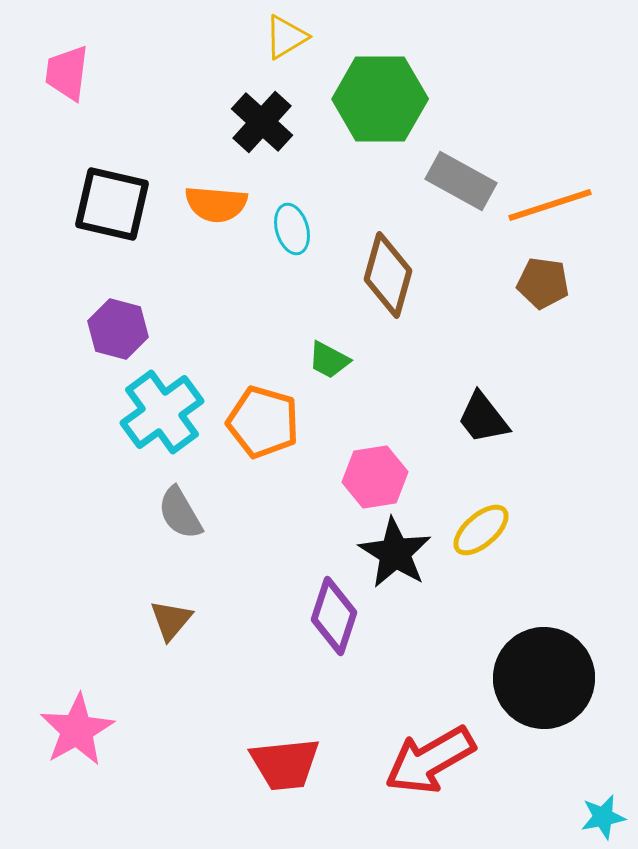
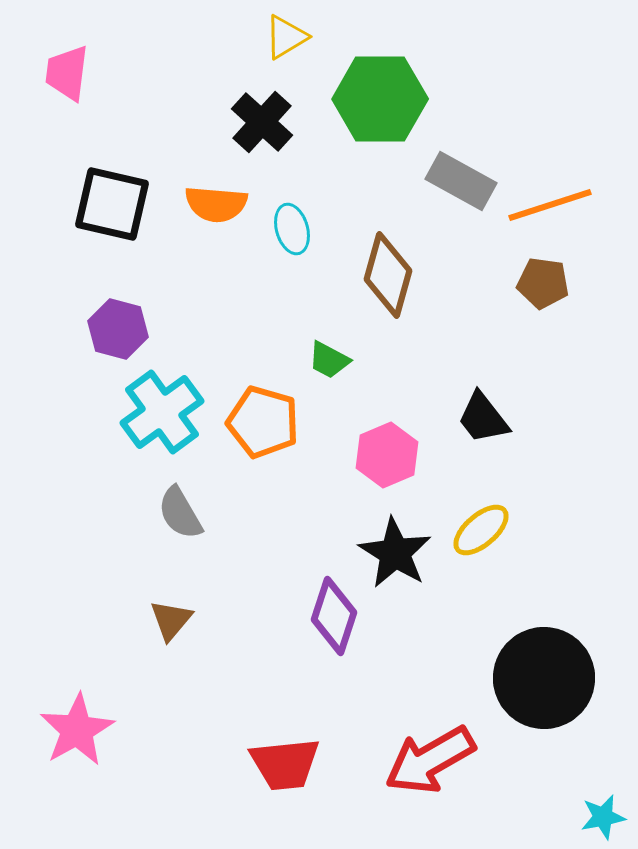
pink hexagon: moved 12 px right, 22 px up; rotated 14 degrees counterclockwise
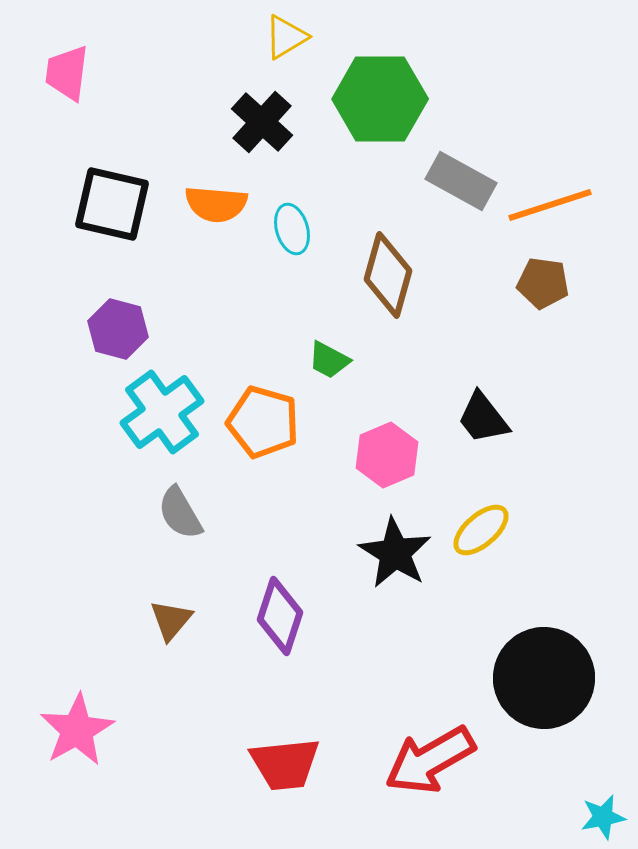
purple diamond: moved 54 px left
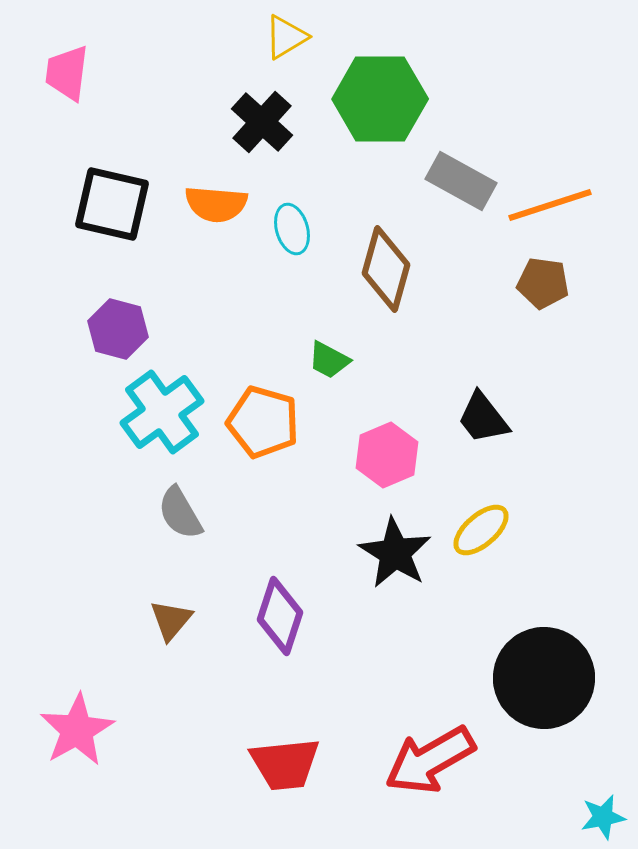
brown diamond: moved 2 px left, 6 px up
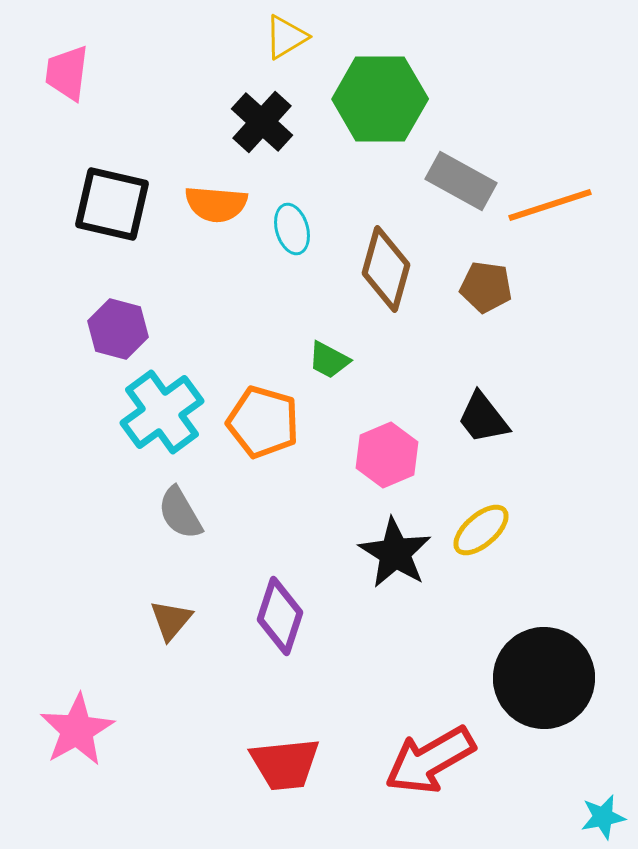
brown pentagon: moved 57 px left, 4 px down
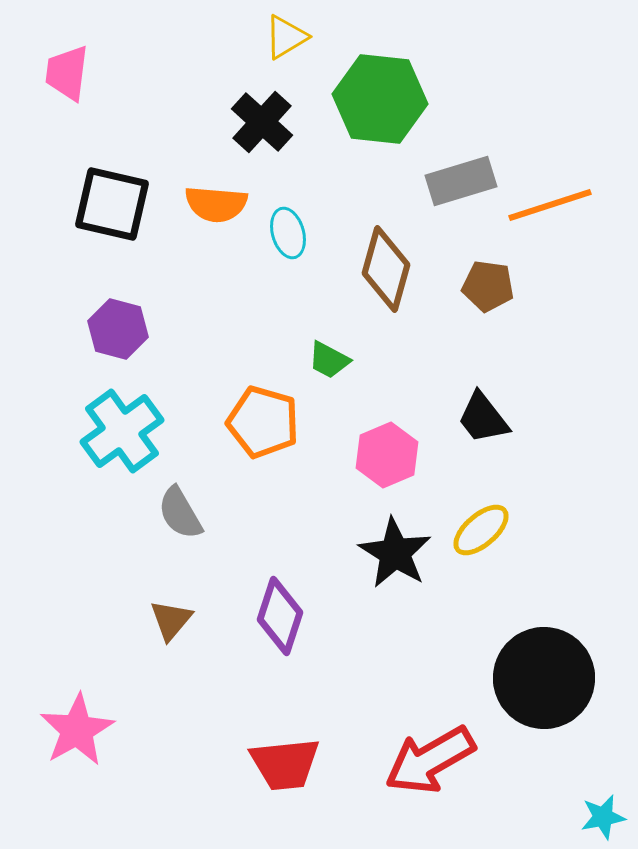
green hexagon: rotated 6 degrees clockwise
gray rectangle: rotated 46 degrees counterclockwise
cyan ellipse: moved 4 px left, 4 px down
brown pentagon: moved 2 px right, 1 px up
cyan cross: moved 40 px left, 19 px down
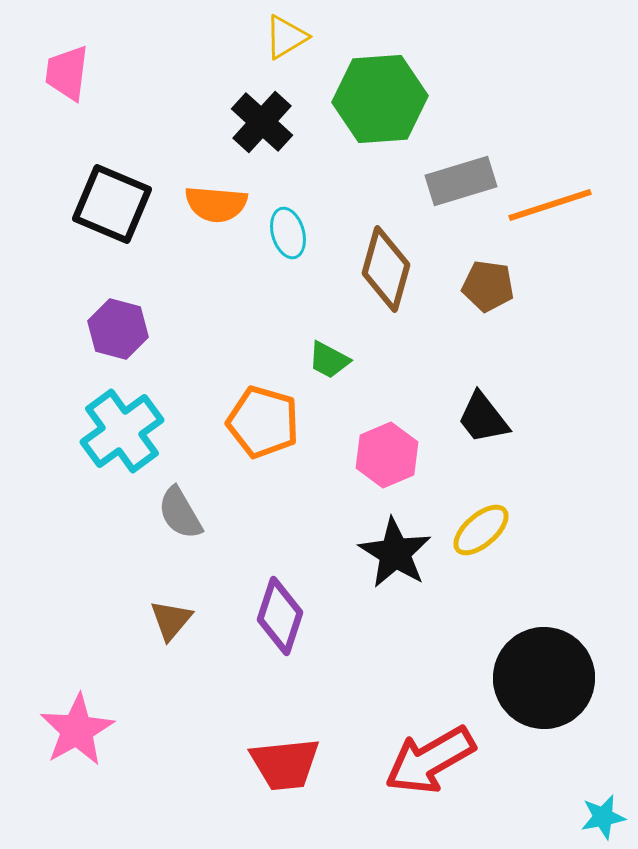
green hexagon: rotated 10 degrees counterclockwise
black square: rotated 10 degrees clockwise
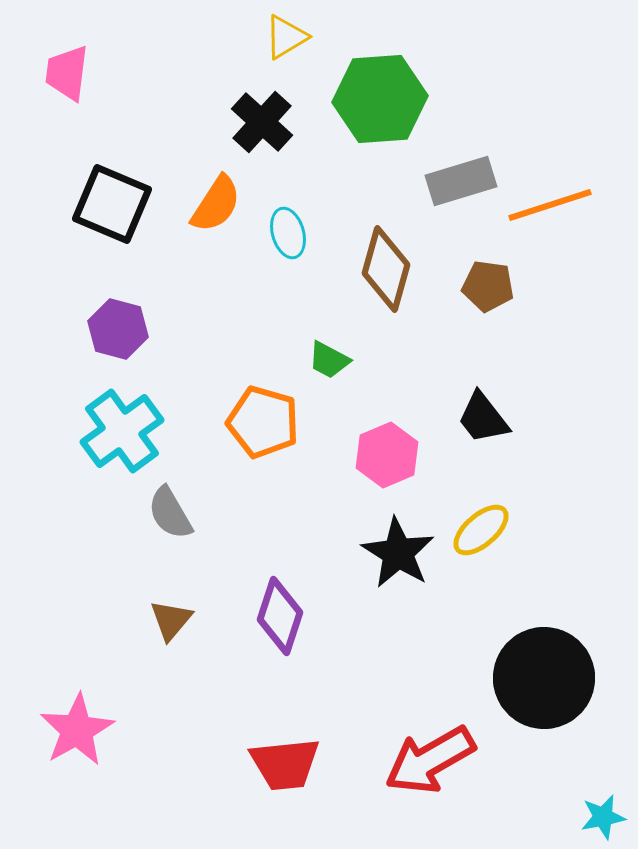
orange semicircle: rotated 62 degrees counterclockwise
gray semicircle: moved 10 px left
black star: moved 3 px right
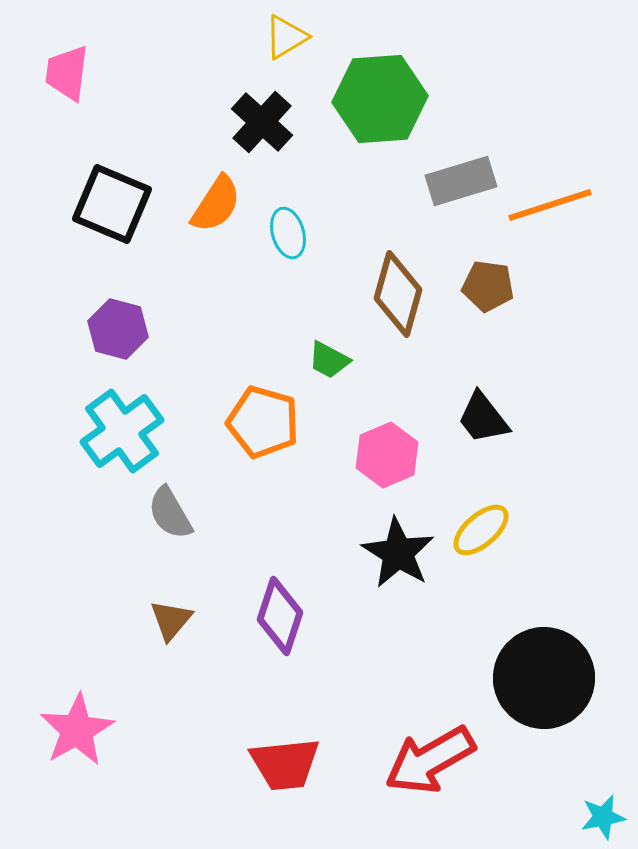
brown diamond: moved 12 px right, 25 px down
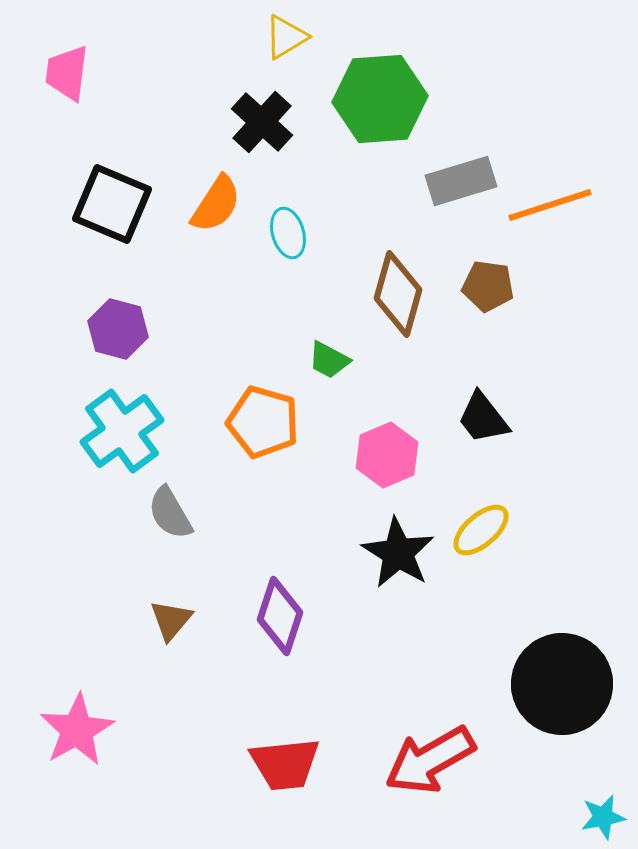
black circle: moved 18 px right, 6 px down
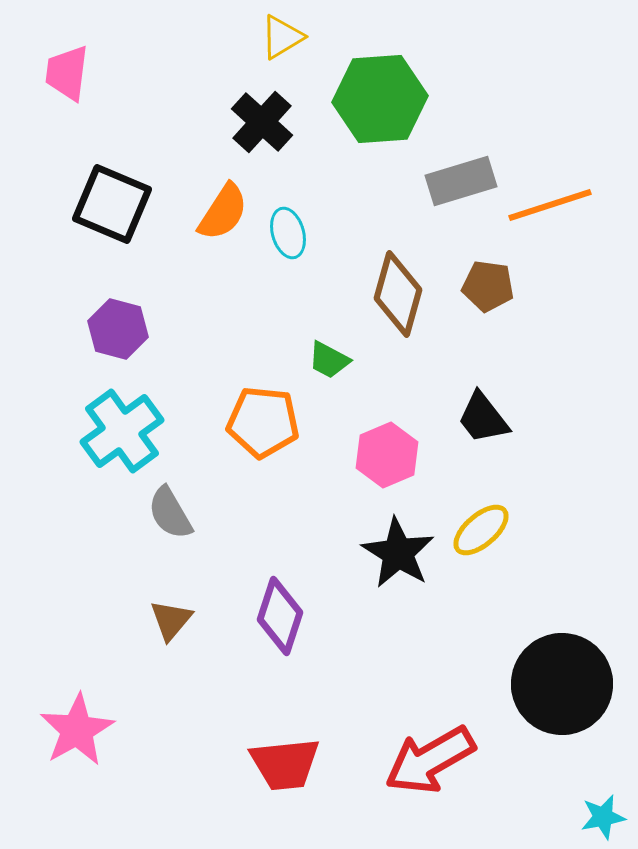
yellow triangle: moved 4 px left
orange semicircle: moved 7 px right, 8 px down
orange pentagon: rotated 10 degrees counterclockwise
